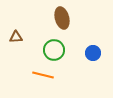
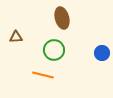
blue circle: moved 9 px right
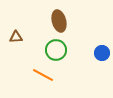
brown ellipse: moved 3 px left, 3 px down
green circle: moved 2 px right
orange line: rotated 15 degrees clockwise
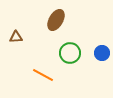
brown ellipse: moved 3 px left, 1 px up; rotated 45 degrees clockwise
green circle: moved 14 px right, 3 px down
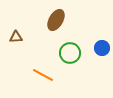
blue circle: moved 5 px up
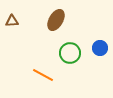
brown triangle: moved 4 px left, 16 px up
blue circle: moved 2 px left
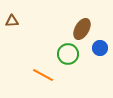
brown ellipse: moved 26 px right, 9 px down
green circle: moved 2 px left, 1 px down
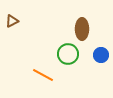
brown triangle: rotated 24 degrees counterclockwise
brown ellipse: rotated 30 degrees counterclockwise
blue circle: moved 1 px right, 7 px down
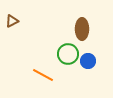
blue circle: moved 13 px left, 6 px down
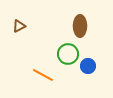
brown triangle: moved 7 px right, 5 px down
brown ellipse: moved 2 px left, 3 px up
blue circle: moved 5 px down
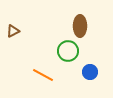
brown triangle: moved 6 px left, 5 px down
green circle: moved 3 px up
blue circle: moved 2 px right, 6 px down
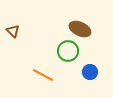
brown ellipse: moved 3 px down; rotated 65 degrees counterclockwise
brown triangle: rotated 48 degrees counterclockwise
